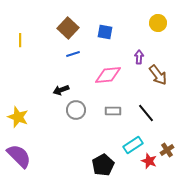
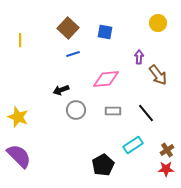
pink diamond: moved 2 px left, 4 px down
red star: moved 17 px right, 8 px down; rotated 21 degrees counterclockwise
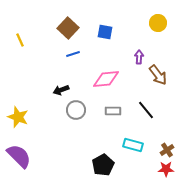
yellow line: rotated 24 degrees counterclockwise
black line: moved 3 px up
cyan rectangle: rotated 48 degrees clockwise
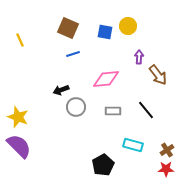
yellow circle: moved 30 px left, 3 px down
brown square: rotated 20 degrees counterclockwise
gray circle: moved 3 px up
purple semicircle: moved 10 px up
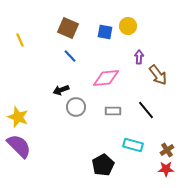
blue line: moved 3 px left, 2 px down; rotated 64 degrees clockwise
pink diamond: moved 1 px up
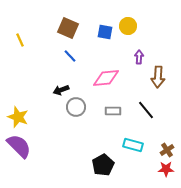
brown arrow: moved 2 px down; rotated 40 degrees clockwise
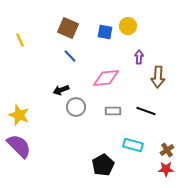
black line: moved 1 px down; rotated 30 degrees counterclockwise
yellow star: moved 1 px right, 2 px up
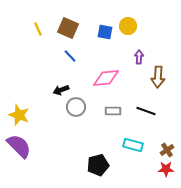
yellow line: moved 18 px right, 11 px up
black pentagon: moved 5 px left; rotated 15 degrees clockwise
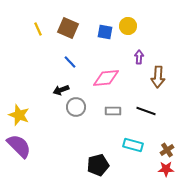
blue line: moved 6 px down
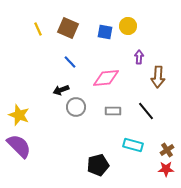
black line: rotated 30 degrees clockwise
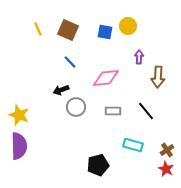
brown square: moved 2 px down
purple semicircle: rotated 44 degrees clockwise
red star: rotated 28 degrees clockwise
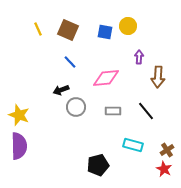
red star: moved 2 px left
